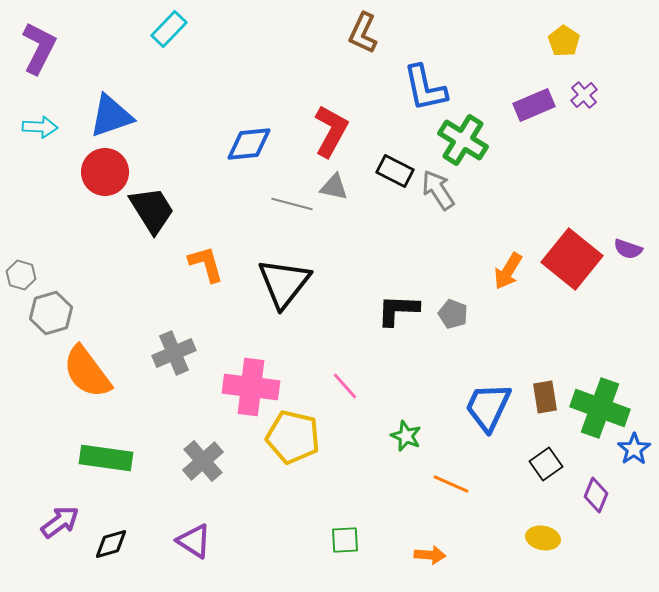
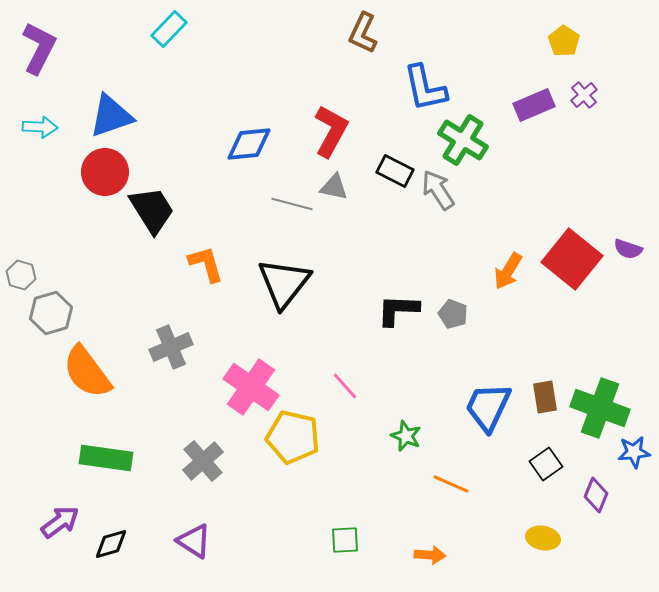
gray cross at (174, 353): moved 3 px left, 6 px up
pink cross at (251, 387): rotated 28 degrees clockwise
blue star at (634, 449): moved 3 px down; rotated 28 degrees clockwise
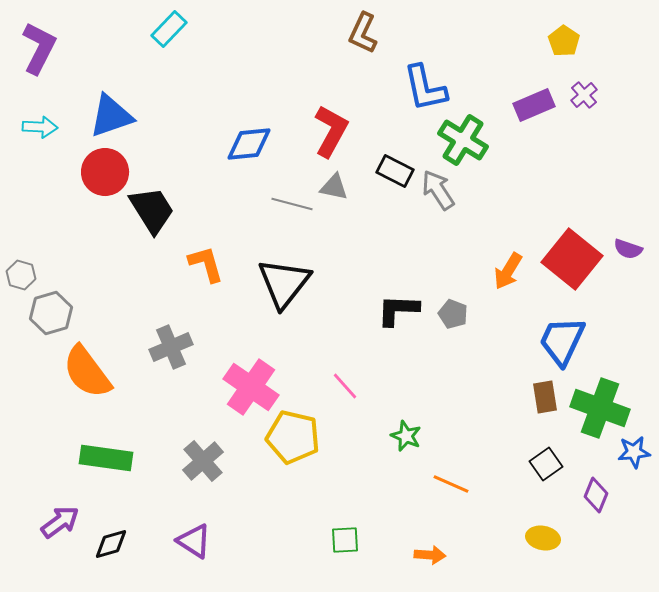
blue trapezoid at (488, 407): moved 74 px right, 66 px up
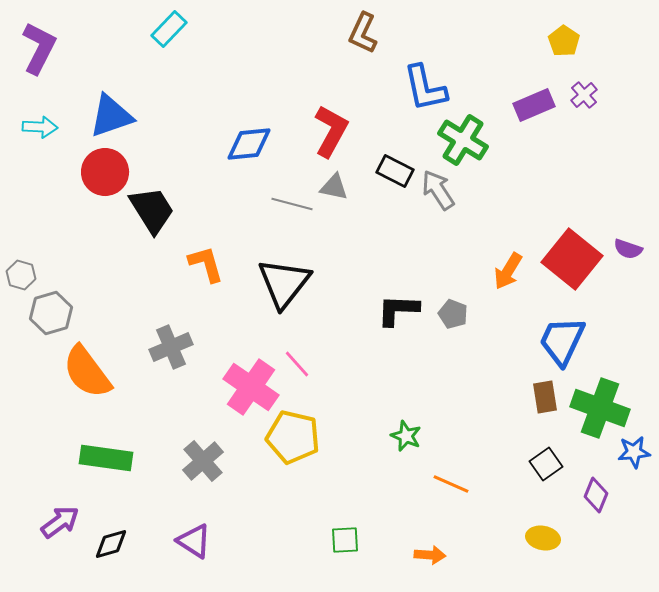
pink line at (345, 386): moved 48 px left, 22 px up
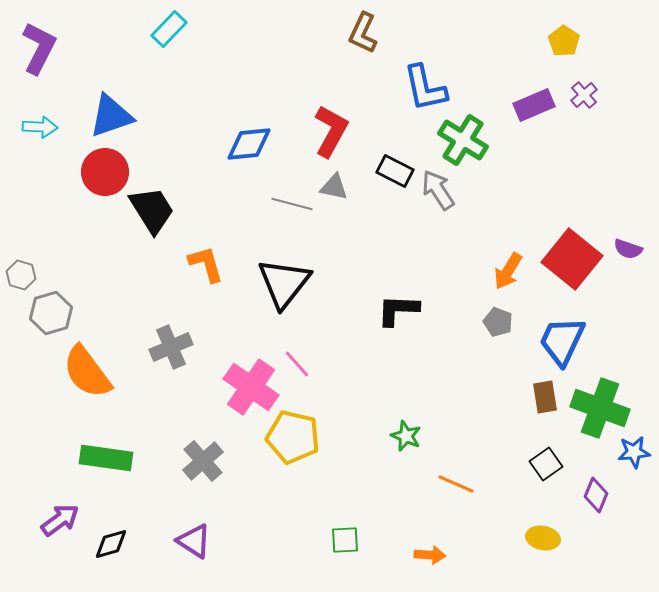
gray pentagon at (453, 314): moved 45 px right, 8 px down
orange line at (451, 484): moved 5 px right
purple arrow at (60, 522): moved 2 px up
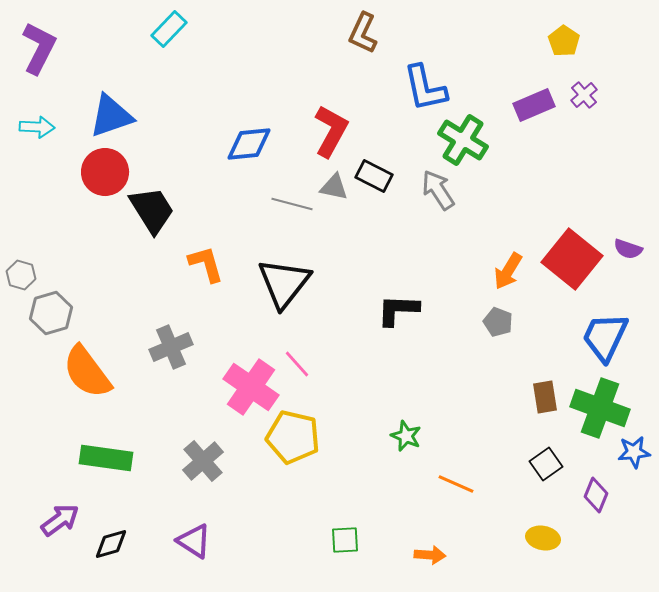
cyan arrow at (40, 127): moved 3 px left
black rectangle at (395, 171): moved 21 px left, 5 px down
blue trapezoid at (562, 341): moved 43 px right, 4 px up
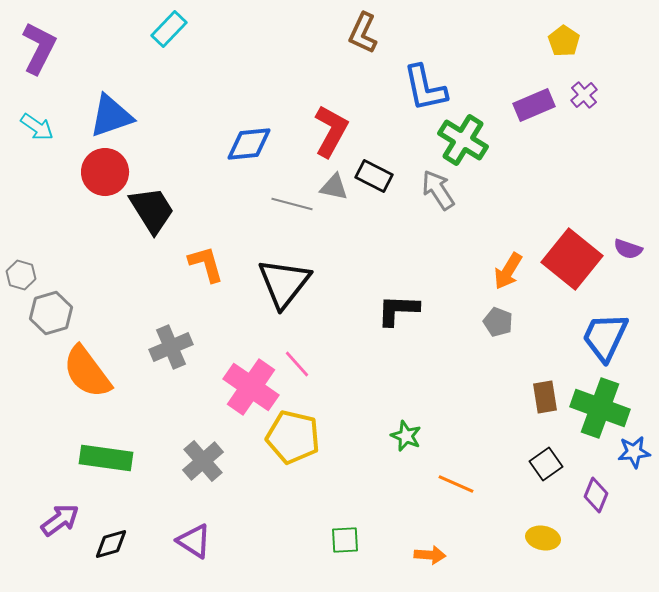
cyan arrow at (37, 127): rotated 32 degrees clockwise
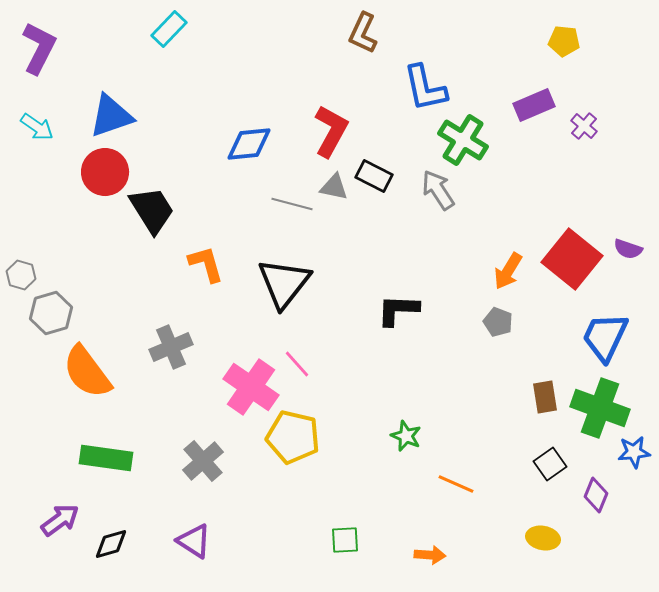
yellow pentagon at (564, 41): rotated 28 degrees counterclockwise
purple cross at (584, 95): moved 31 px down; rotated 8 degrees counterclockwise
black square at (546, 464): moved 4 px right
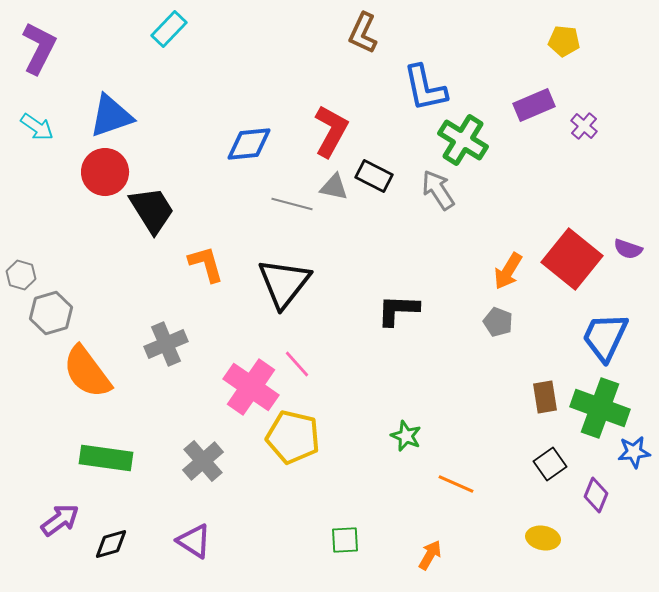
gray cross at (171, 347): moved 5 px left, 3 px up
orange arrow at (430, 555): rotated 64 degrees counterclockwise
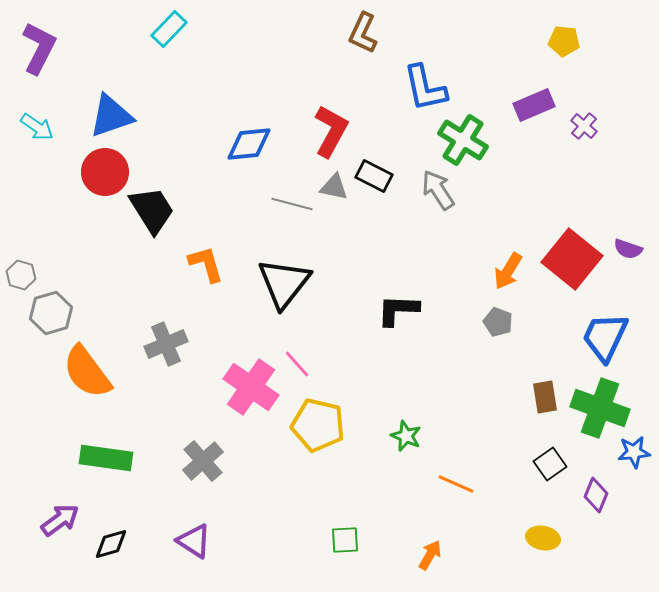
yellow pentagon at (293, 437): moved 25 px right, 12 px up
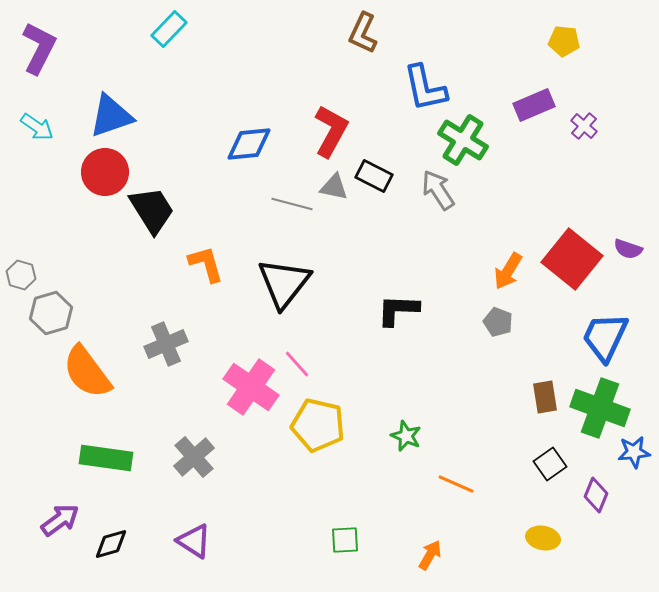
gray cross at (203, 461): moved 9 px left, 4 px up
